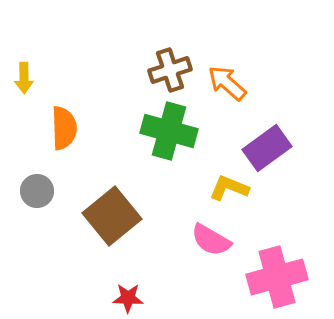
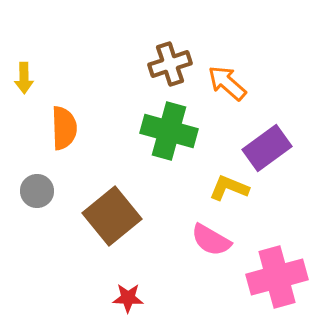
brown cross: moved 6 px up
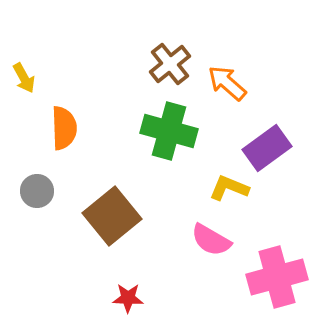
brown cross: rotated 21 degrees counterclockwise
yellow arrow: rotated 28 degrees counterclockwise
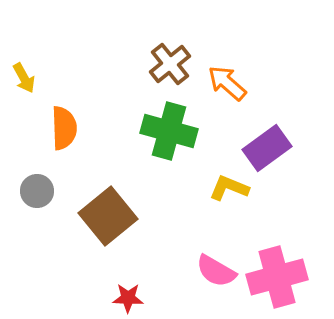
brown square: moved 4 px left
pink semicircle: moved 5 px right, 31 px down
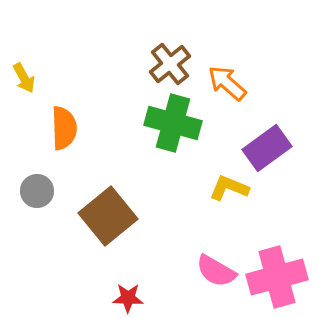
green cross: moved 4 px right, 8 px up
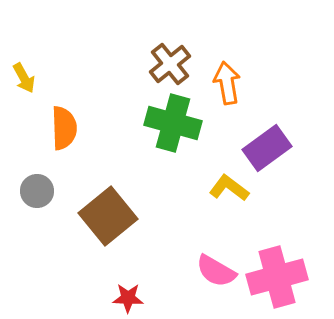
orange arrow: rotated 39 degrees clockwise
yellow L-shape: rotated 15 degrees clockwise
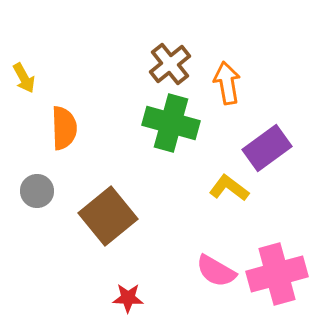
green cross: moved 2 px left
pink cross: moved 3 px up
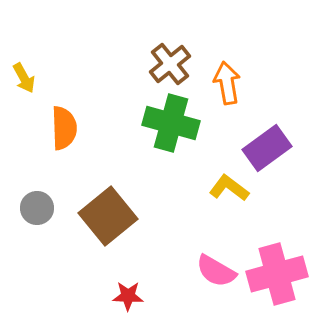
gray circle: moved 17 px down
red star: moved 2 px up
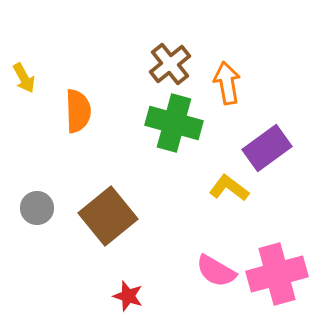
green cross: moved 3 px right
orange semicircle: moved 14 px right, 17 px up
red star: rotated 16 degrees clockwise
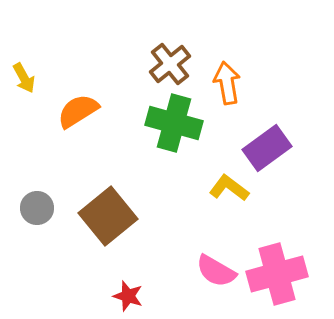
orange semicircle: rotated 120 degrees counterclockwise
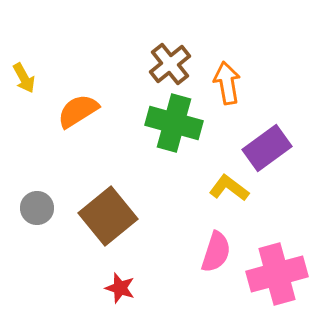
pink semicircle: moved 19 px up; rotated 102 degrees counterclockwise
red star: moved 8 px left, 8 px up
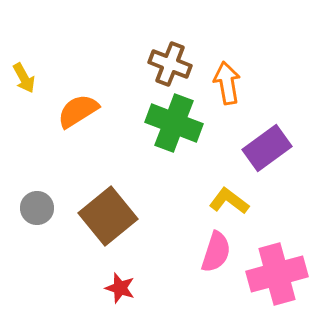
brown cross: rotated 30 degrees counterclockwise
green cross: rotated 6 degrees clockwise
yellow L-shape: moved 13 px down
